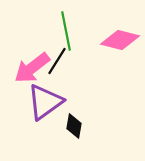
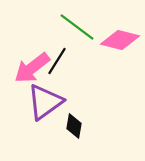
green line: moved 11 px right, 4 px up; rotated 42 degrees counterclockwise
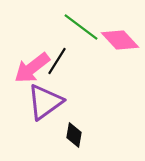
green line: moved 4 px right
pink diamond: rotated 33 degrees clockwise
black diamond: moved 9 px down
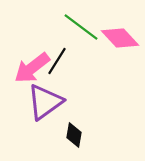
pink diamond: moved 2 px up
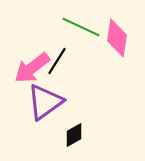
green line: rotated 12 degrees counterclockwise
pink diamond: moved 3 px left; rotated 51 degrees clockwise
black diamond: rotated 50 degrees clockwise
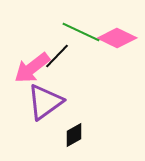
green line: moved 5 px down
pink diamond: rotated 72 degrees counterclockwise
black line: moved 5 px up; rotated 12 degrees clockwise
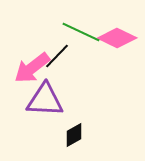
purple triangle: moved 2 px up; rotated 39 degrees clockwise
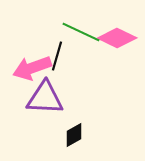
black line: rotated 28 degrees counterclockwise
pink arrow: rotated 18 degrees clockwise
purple triangle: moved 2 px up
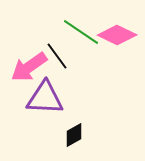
green line: rotated 9 degrees clockwise
pink diamond: moved 3 px up
black line: rotated 52 degrees counterclockwise
pink arrow: moved 3 px left, 1 px up; rotated 15 degrees counterclockwise
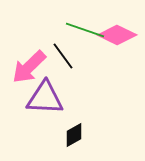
green line: moved 4 px right, 2 px up; rotated 15 degrees counterclockwise
black line: moved 6 px right
pink arrow: rotated 9 degrees counterclockwise
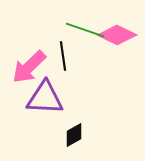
black line: rotated 28 degrees clockwise
